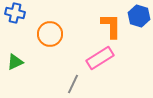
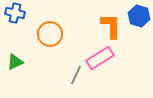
gray line: moved 3 px right, 9 px up
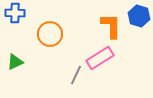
blue cross: rotated 12 degrees counterclockwise
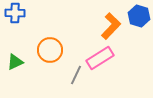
orange L-shape: rotated 44 degrees clockwise
orange circle: moved 16 px down
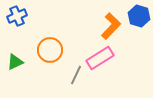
blue cross: moved 2 px right, 3 px down; rotated 24 degrees counterclockwise
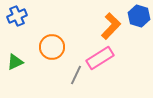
orange circle: moved 2 px right, 3 px up
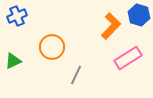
blue hexagon: moved 1 px up
pink rectangle: moved 28 px right
green triangle: moved 2 px left, 1 px up
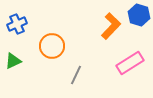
blue cross: moved 8 px down
orange circle: moved 1 px up
pink rectangle: moved 2 px right, 5 px down
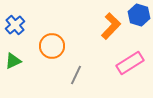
blue cross: moved 2 px left, 1 px down; rotated 18 degrees counterclockwise
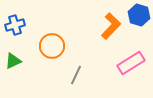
blue cross: rotated 24 degrees clockwise
pink rectangle: moved 1 px right
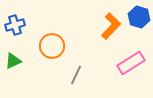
blue hexagon: moved 2 px down
